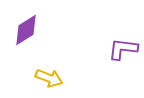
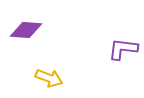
purple diamond: rotated 36 degrees clockwise
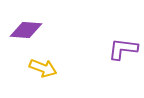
yellow arrow: moved 6 px left, 10 px up
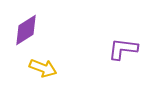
purple diamond: rotated 36 degrees counterclockwise
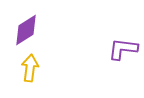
yellow arrow: moved 13 px left; rotated 104 degrees counterclockwise
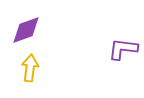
purple diamond: rotated 12 degrees clockwise
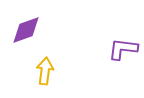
yellow arrow: moved 15 px right, 3 px down
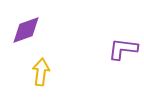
yellow arrow: moved 4 px left, 1 px down
